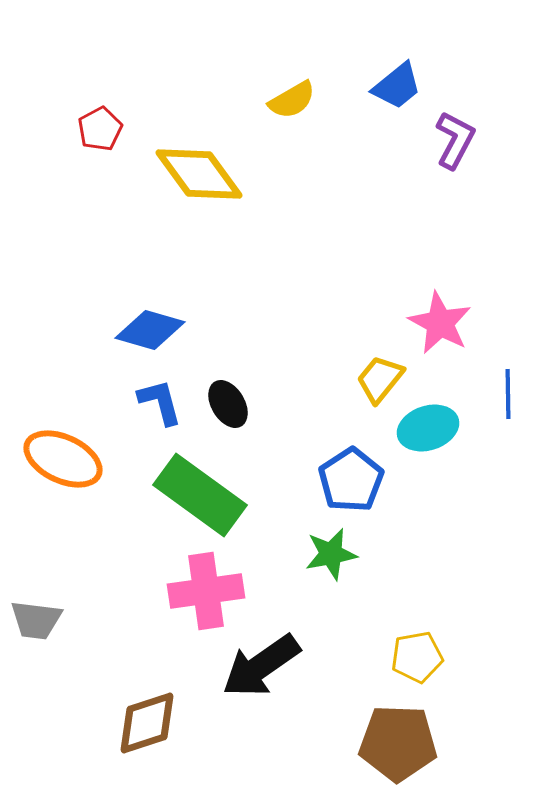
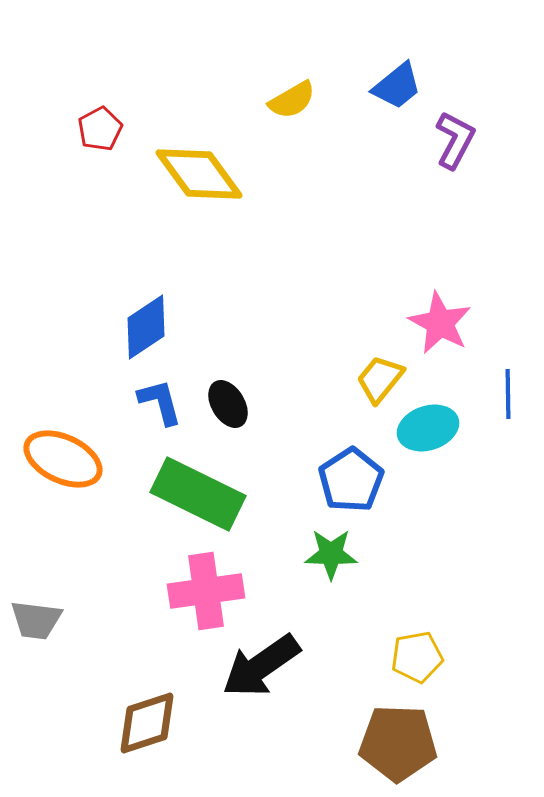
blue diamond: moved 4 px left, 3 px up; rotated 50 degrees counterclockwise
green rectangle: moved 2 px left, 1 px up; rotated 10 degrees counterclockwise
green star: rotated 12 degrees clockwise
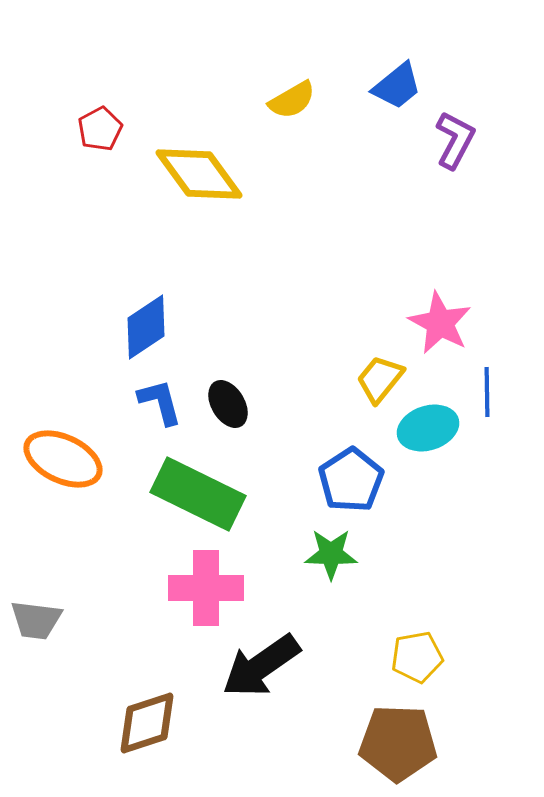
blue line: moved 21 px left, 2 px up
pink cross: moved 3 px up; rotated 8 degrees clockwise
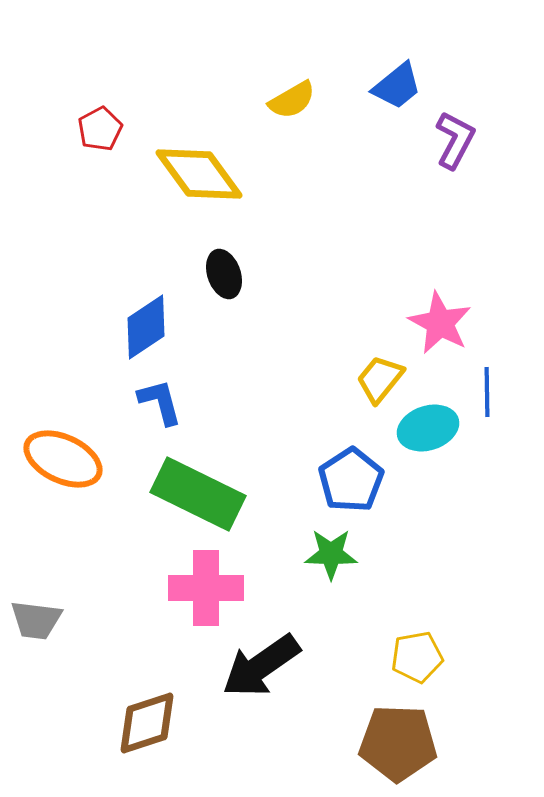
black ellipse: moved 4 px left, 130 px up; rotated 12 degrees clockwise
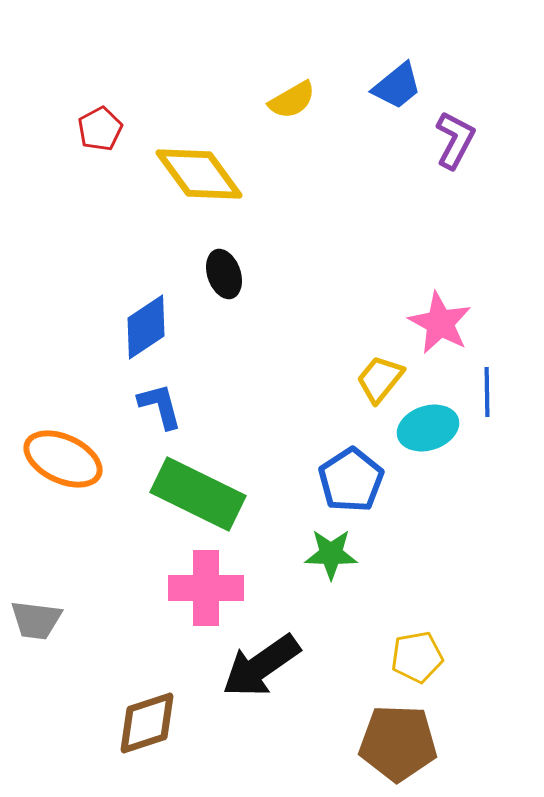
blue L-shape: moved 4 px down
